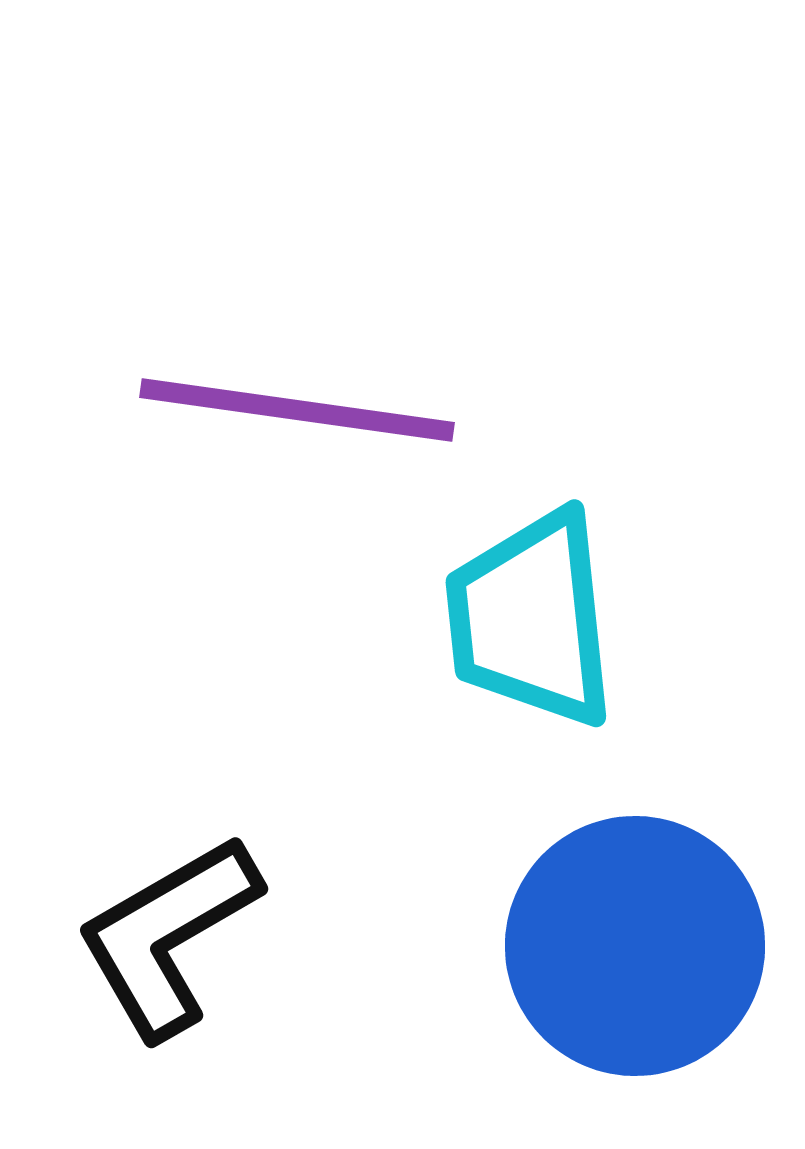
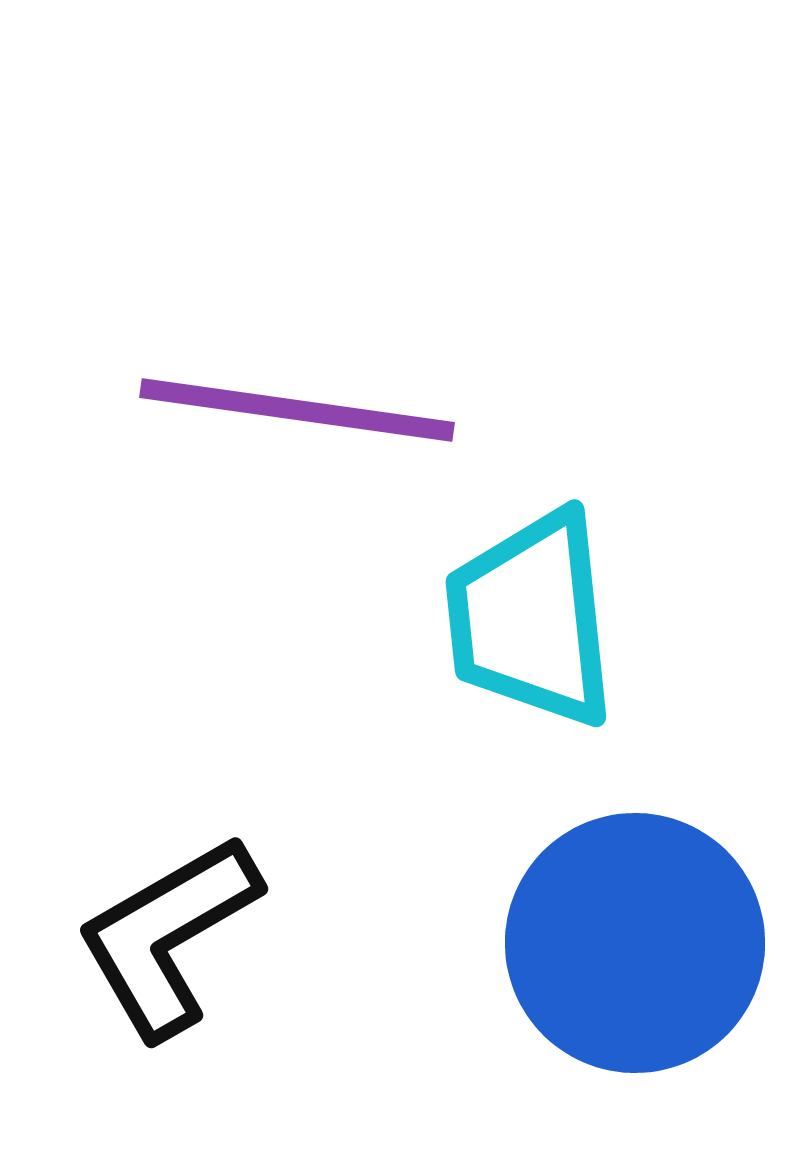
blue circle: moved 3 px up
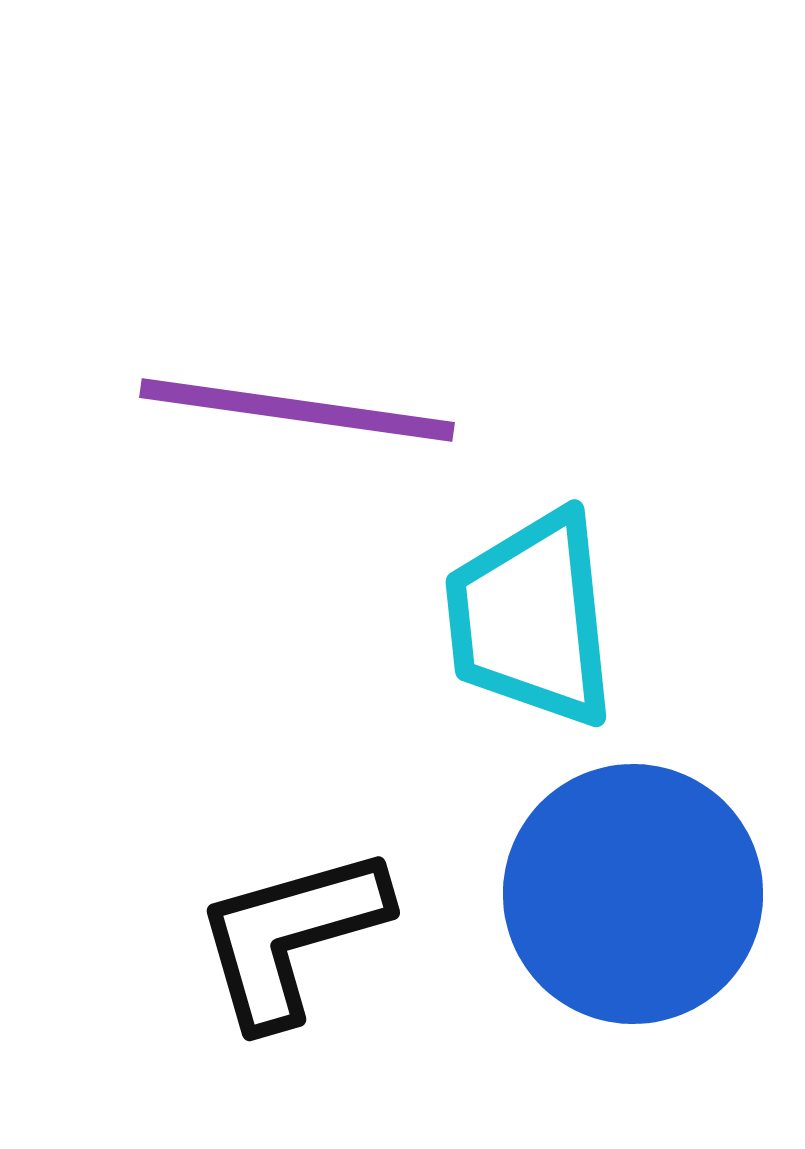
black L-shape: moved 123 px right; rotated 14 degrees clockwise
blue circle: moved 2 px left, 49 px up
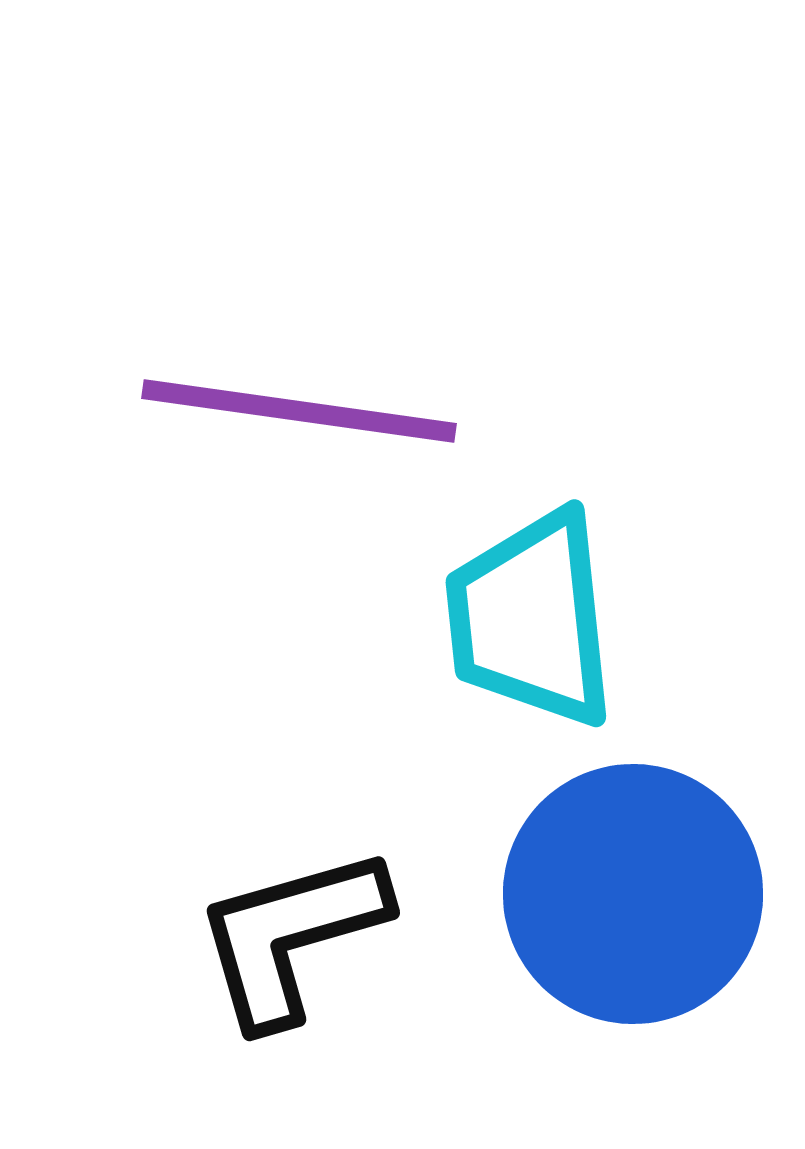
purple line: moved 2 px right, 1 px down
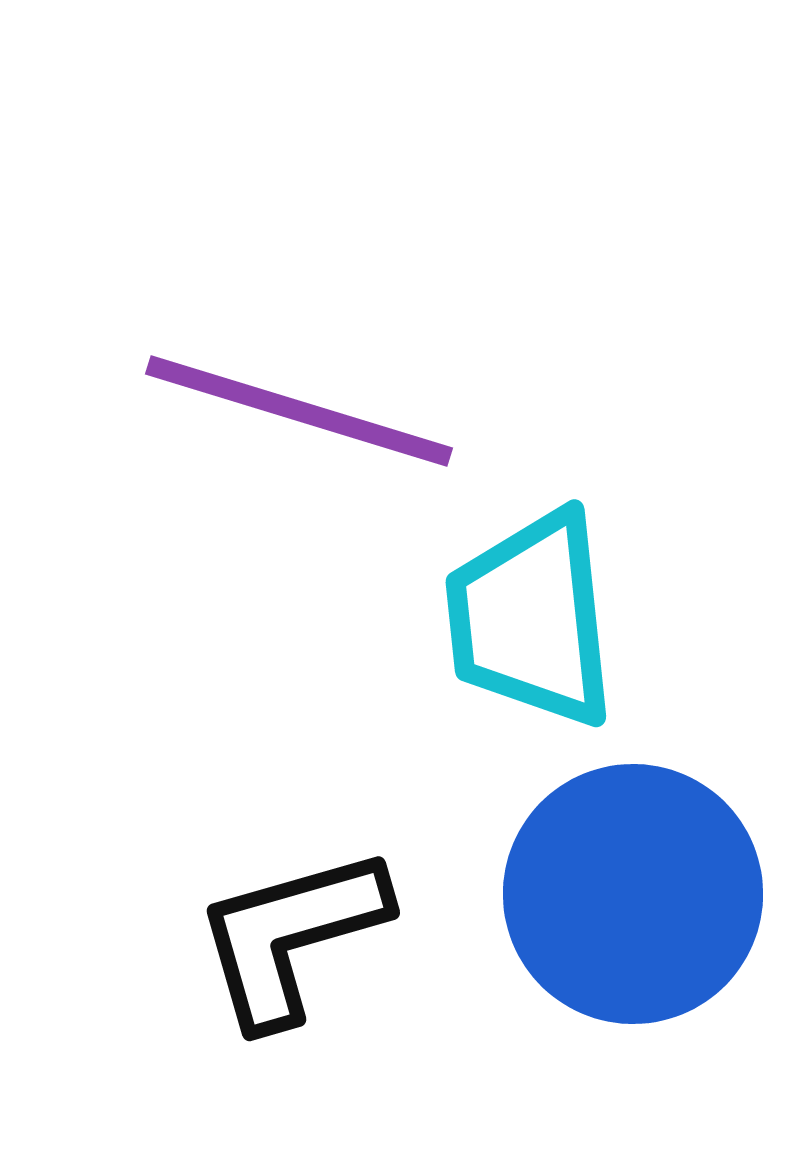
purple line: rotated 9 degrees clockwise
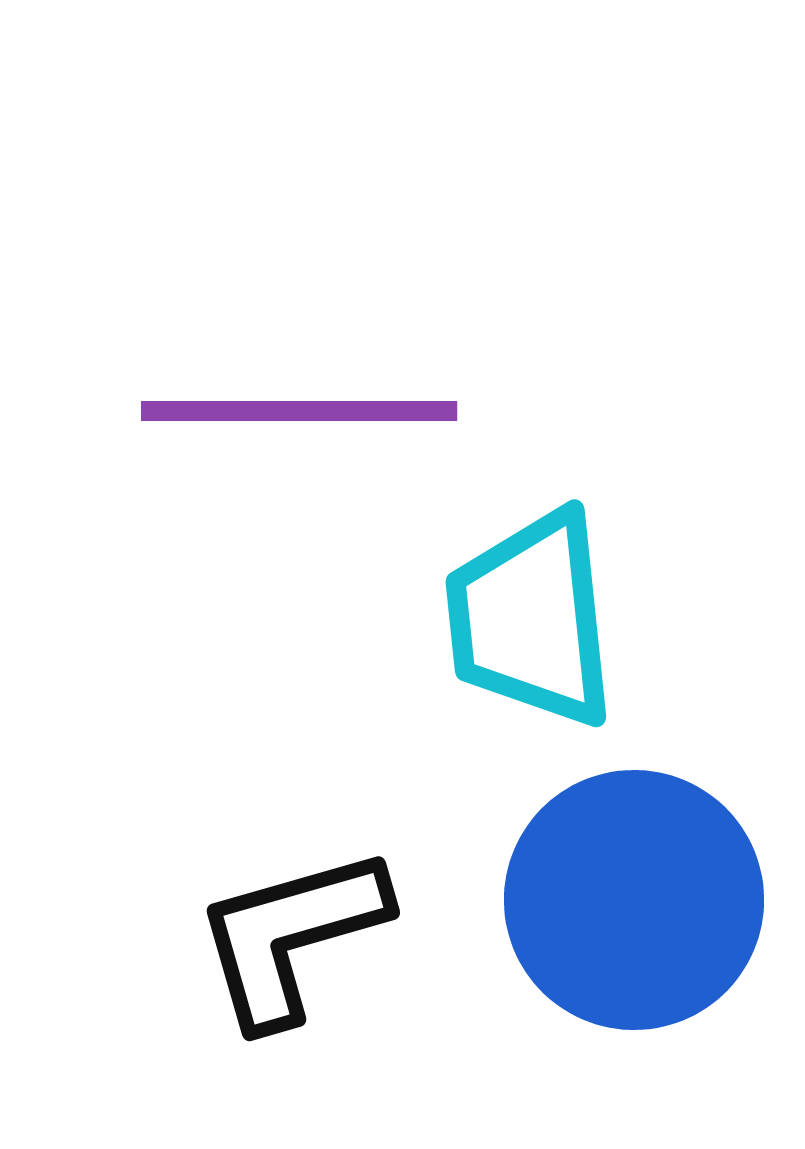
purple line: rotated 17 degrees counterclockwise
blue circle: moved 1 px right, 6 px down
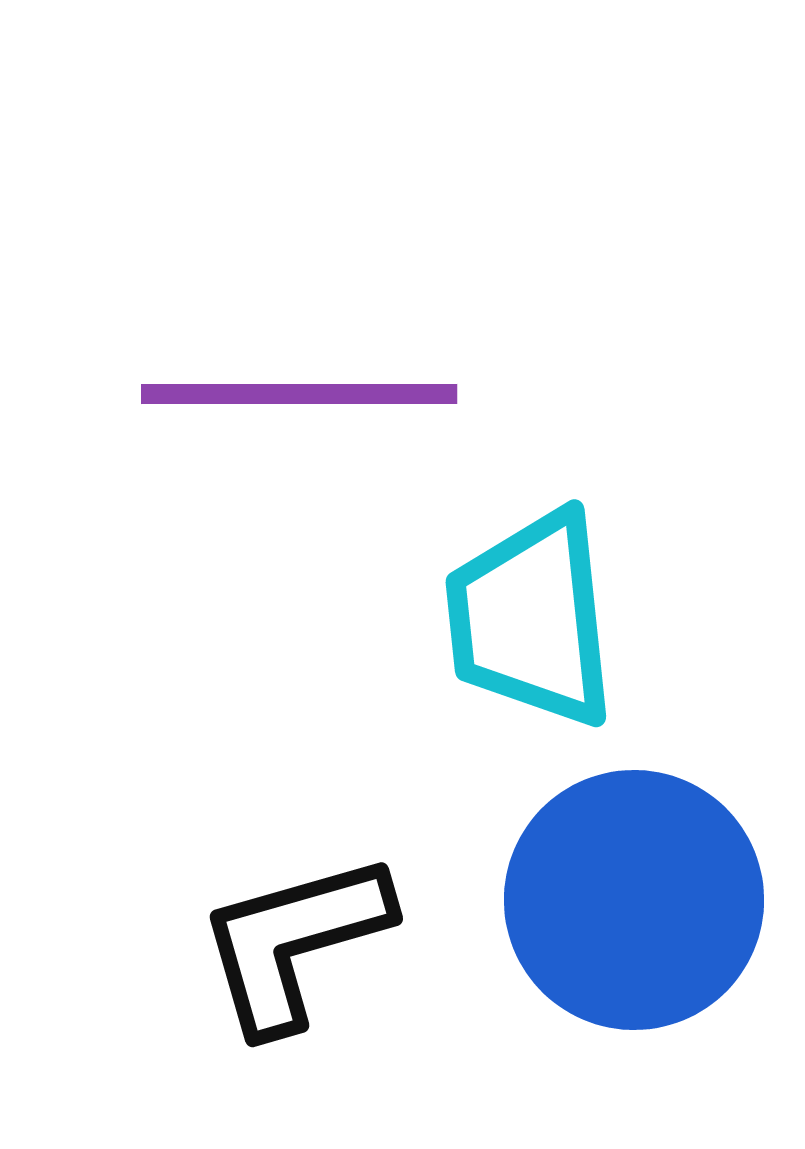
purple line: moved 17 px up
black L-shape: moved 3 px right, 6 px down
